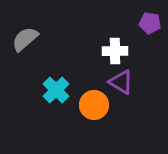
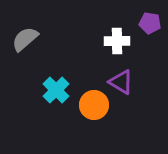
white cross: moved 2 px right, 10 px up
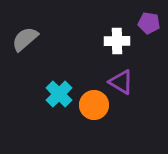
purple pentagon: moved 1 px left
cyan cross: moved 3 px right, 4 px down
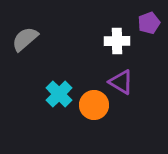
purple pentagon: rotated 30 degrees counterclockwise
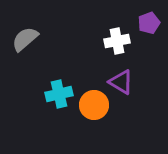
white cross: rotated 10 degrees counterclockwise
cyan cross: rotated 32 degrees clockwise
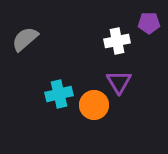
purple pentagon: rotated 20 degrees clockwise
purple triangle: moved 2 px left; rotated 28 degrees clockwise
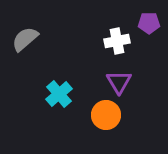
cyan cross: rotated 28 degrees counterclockwise
orange circle: moved 12 px right, 10 px down
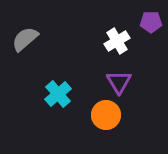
purple pentagon: moved 2 px right, 1 px up
white cross: rotated 20 degrees counterclockwise
cyan cross: moved 1 px left
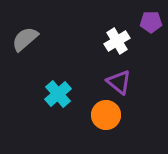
purple triangle: rotated 20 degrees counterclockwise
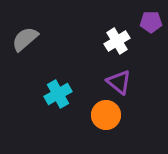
cyan cross: rotated 12 degrees clockwise
